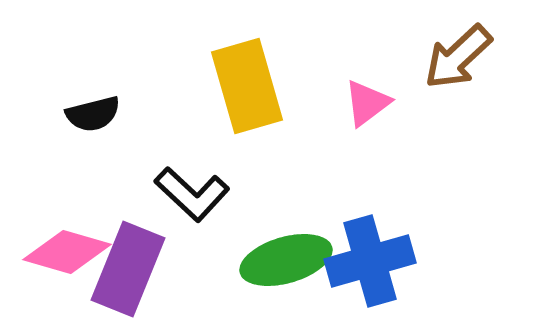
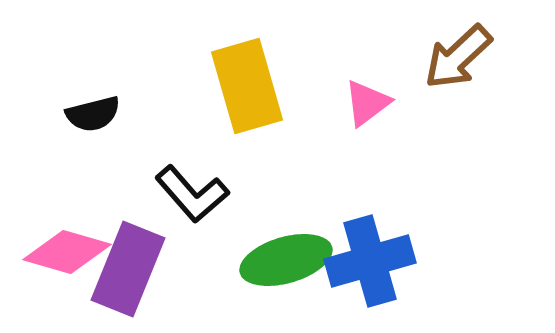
black L-shape: rotated 6 degrees clockwise
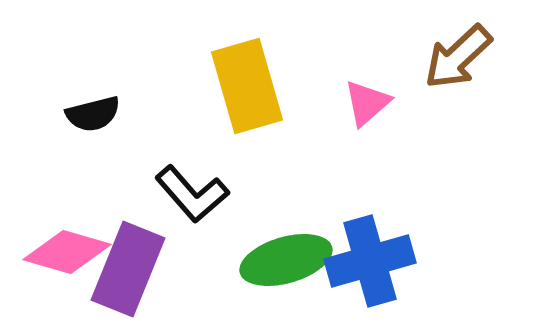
pink triangle: rotated 4 degrees counterclockwise
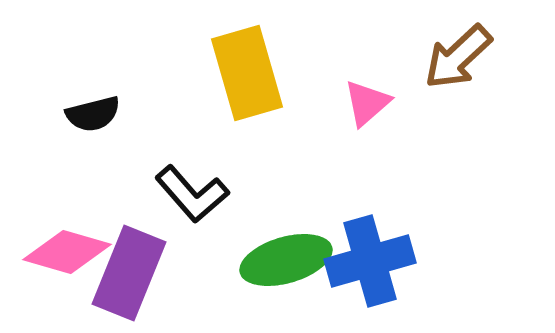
yellow rectangle: moved 13 px up
purple rectangle: moved 1 px right, 4 px down
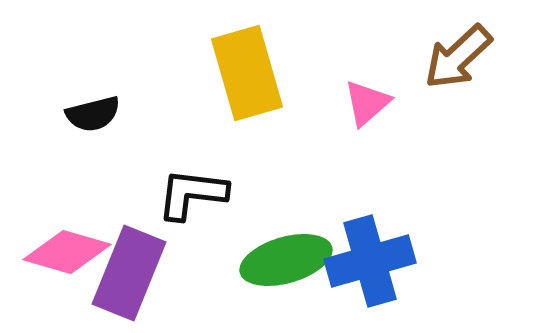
black L-shape: rotated 138 degrees clockwise
